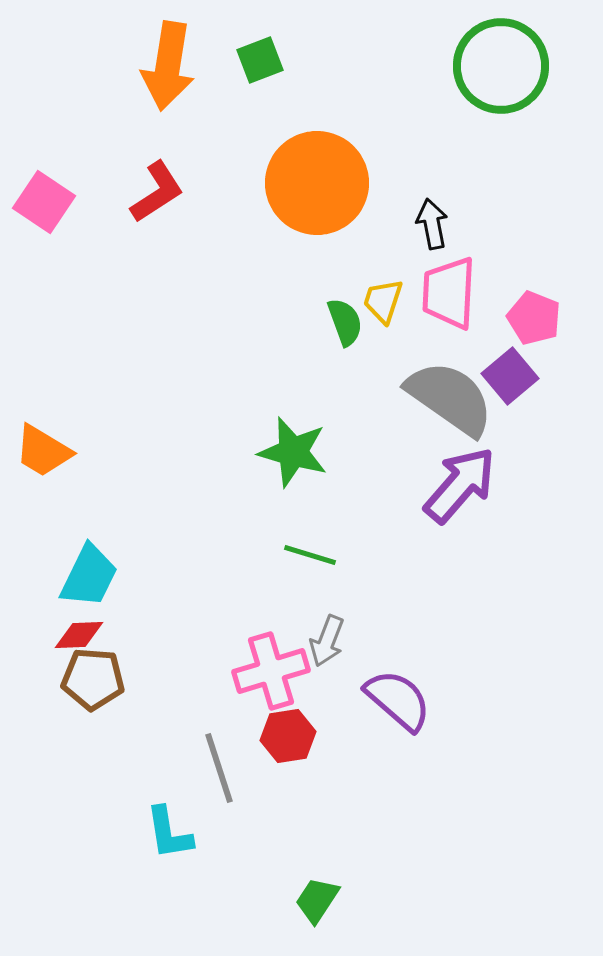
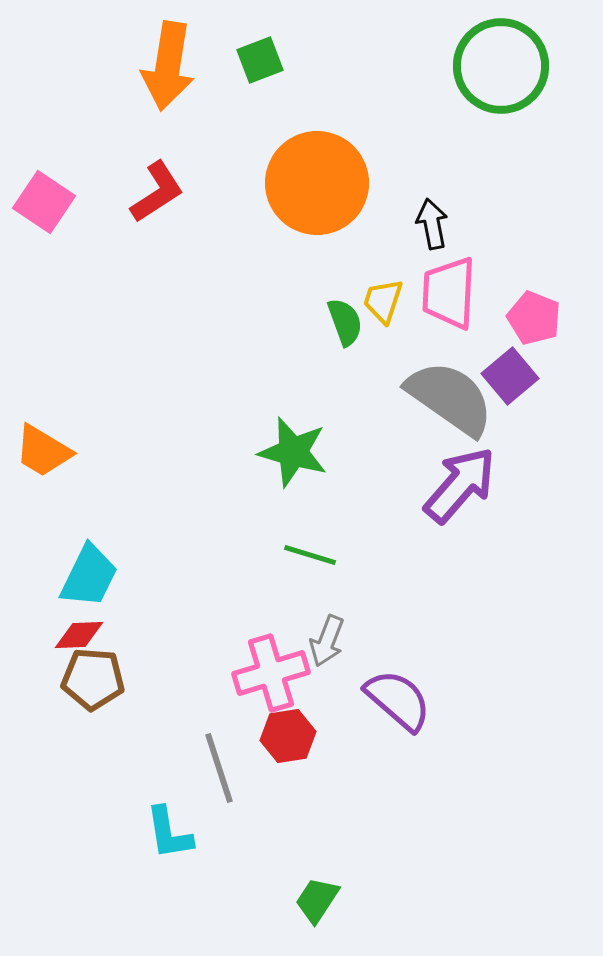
pink cross: moved 2 px down
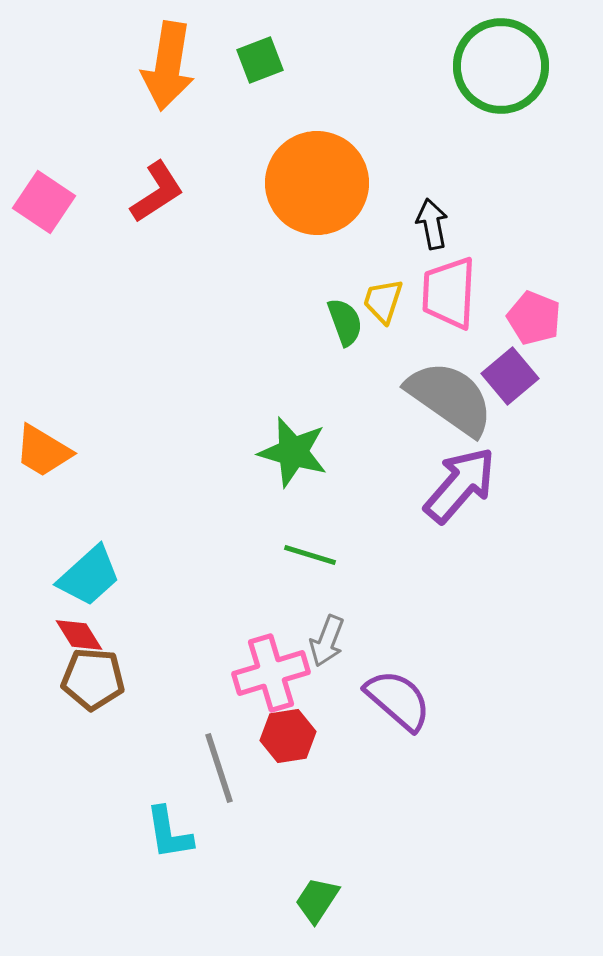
cyan trapezoid: rotated 22 degrees clockwise
red diamond: rotated 60 degrees clockwise
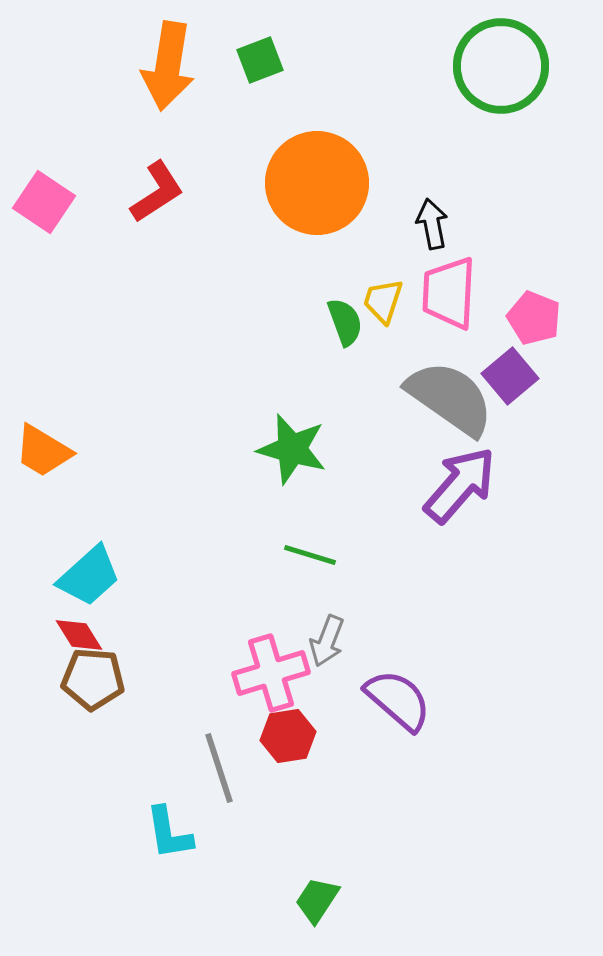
green star: moved 1 px left, 3 px up
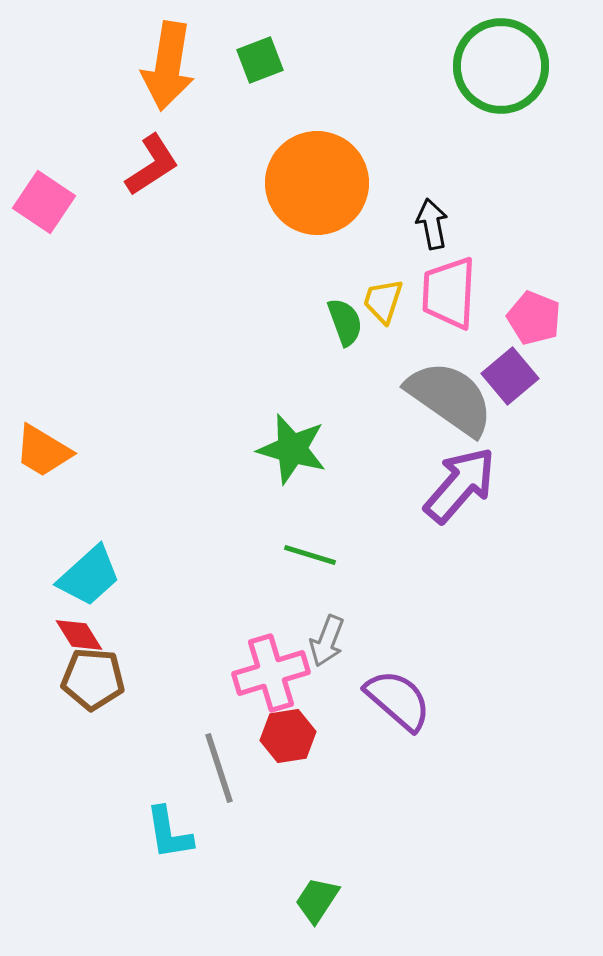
red L-shape: moved 5 px left, 27 px up
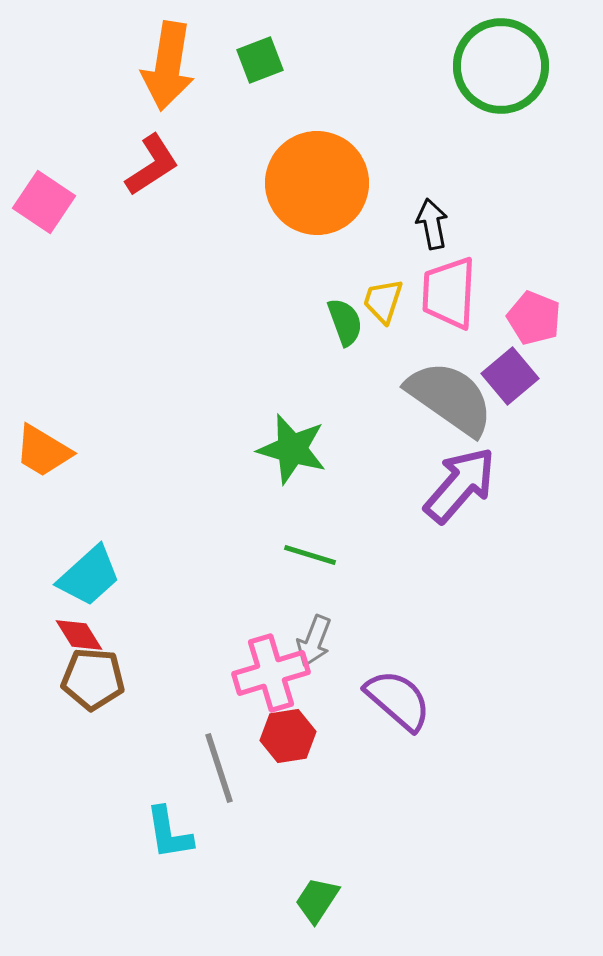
gray arrow: moved 13 px left
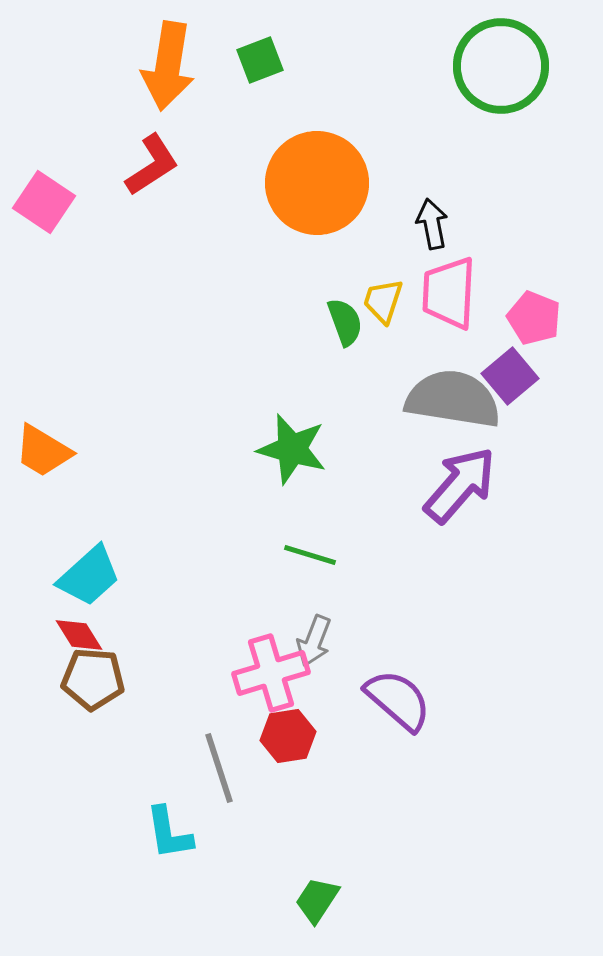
gray semicircle: moved 3 px right, 1 px down; rotated 26 degrees counterclockwise
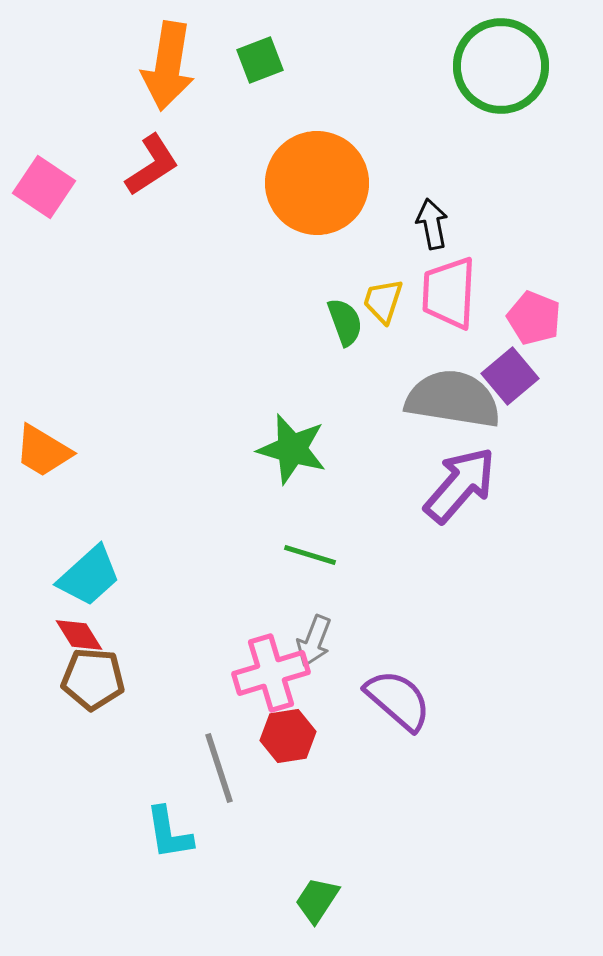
pink square: moved 15 px up
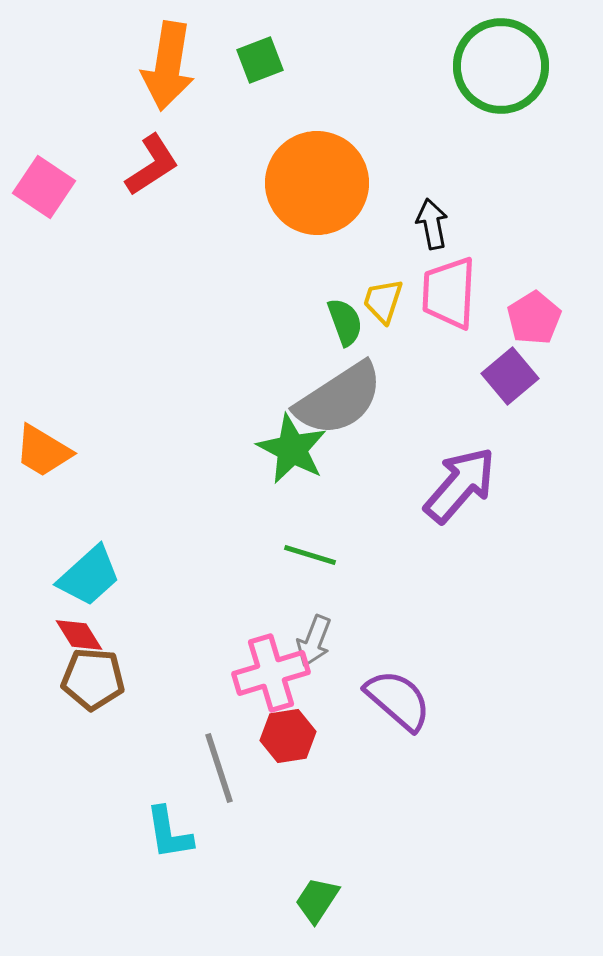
pink pentagon: rotated 18 degrees clockwise
gray semicircle: moved 114 px left; rotated 138 degrees clockwise
green star: rotated 12 degrees clockwise
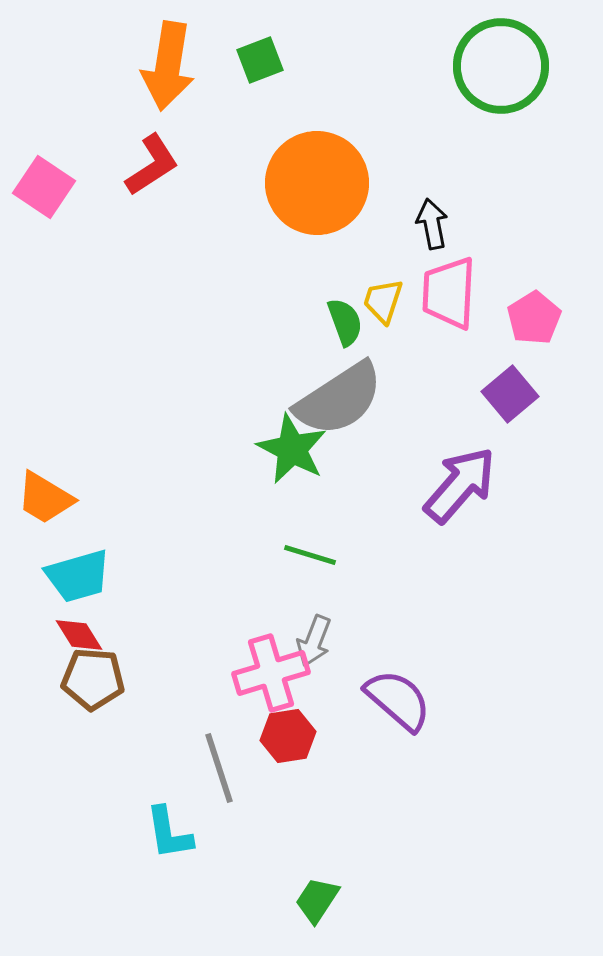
purple square: moved 18 px down
orange trapezoid: moved 2 px right, 47 px down
cyan trapezoid: moved 11 px left; rotated 26 degrees clockwise
